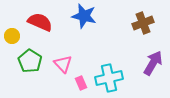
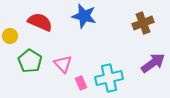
yellow circle: moved 2 px left
purple arrow: rotated 25 degrees clockwise
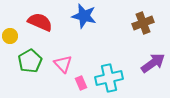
green pentagon: rotated 10 degrees clockwise
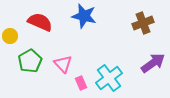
cyan cross: rotated 24 degrees counterclockwise
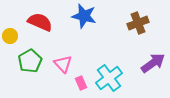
brown cross: moved 5 px left
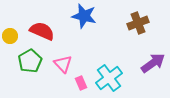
red semicircle: moved 2 px right, 9 px down
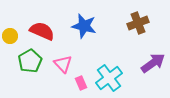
blue star: moved 10 px down
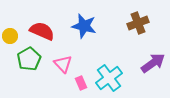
green pentagon: moved 1 px left, 2 px up
